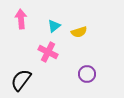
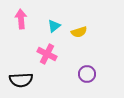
pink cross: moved 1 px left, 2 px down
black semicircle: rotated 130 degrees counterclockwise
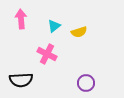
purple circle: moved 1 px left, 9 px down
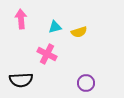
cyan triangle: moved 1 px right, 1 px down; rotated 24 degrees clockwise
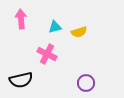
black semicircle: rotated 10 degrees counterclockwise
